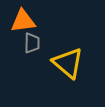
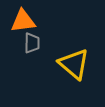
yellow triangle: moved 6 px right, 1 px down
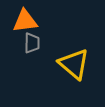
orange triangle: moved 2 px right
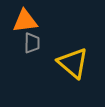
yellow triangle: moved 1 px left, 1 px up
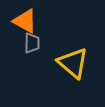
orange triangle: rotated 36 degrees clockwise
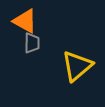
yellow triangle: moved 4 px right, 3 px down; rotated 40 degrees clockwise
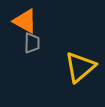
yellow triangle: moved 3 px right, 1 px down
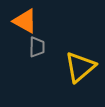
gray trapezoid: moved 5 px right, 4 px down
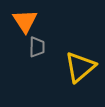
orange triangle: rotated 28 degrees clockwise
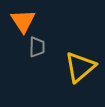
orange triangle: moved 2 px left
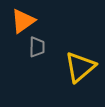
orange triangle: rotated 28 degrees clockwise
